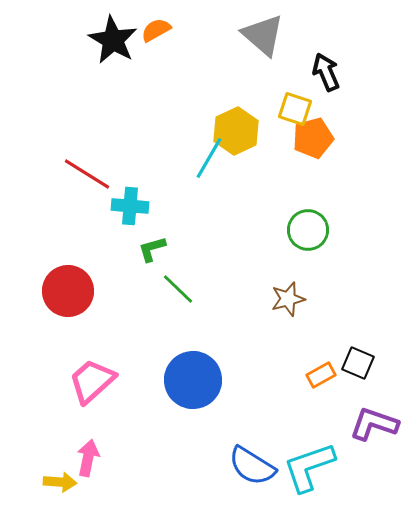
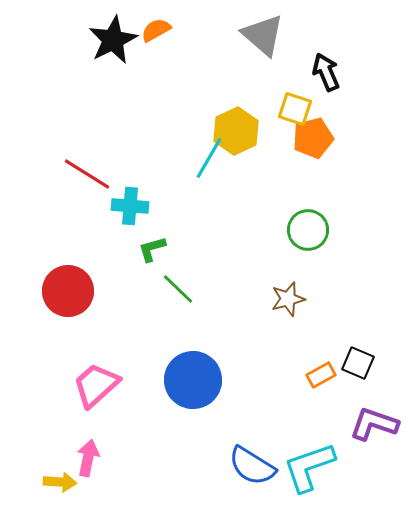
black star: rotated 15 degrees clockwise
pink trapezoid: moved 4 px right, 4 px down
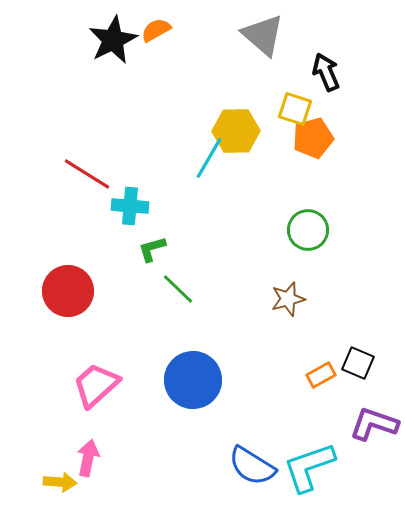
yellow hexagon: rotated 24 degrees clockwise
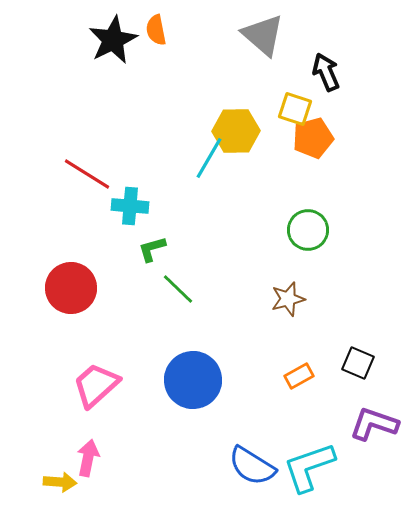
orange semicircle: rotated 72 degrees counterclockwise
red circle: moved 3 px right, 3 px up
orange rectangle: moved 22 px left, 1 px down
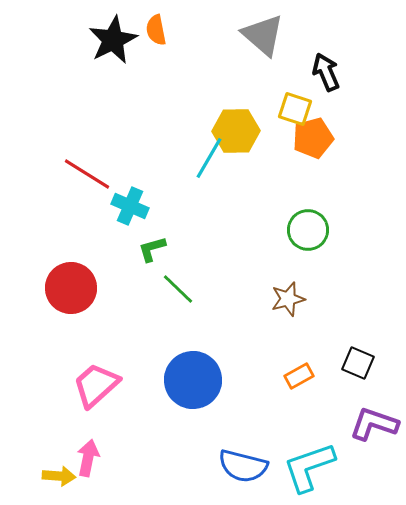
cyan cross: rotated 18 degrees clockwise
blue semicircle: moved 9 px left; rotated 18 degrees counterclockwise
yellow arrow: moved 1 px left, 6 px up
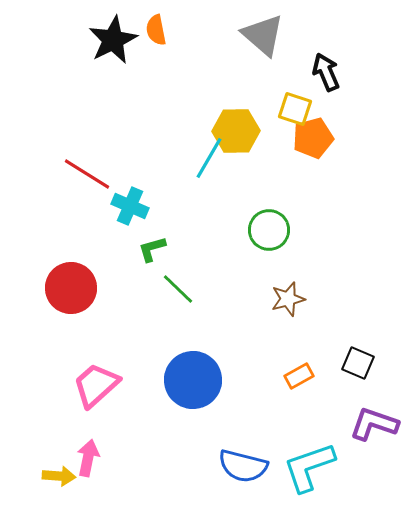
green circle: moved 39 px left
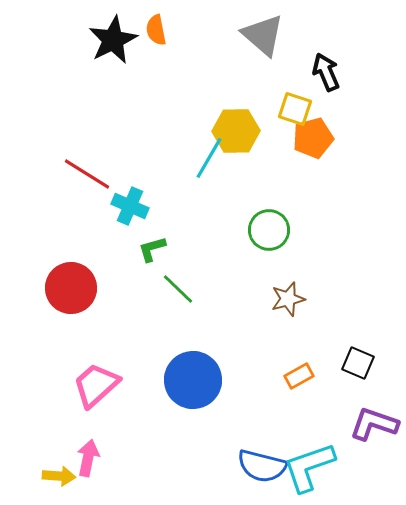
blue semicircle: moved 19 px right
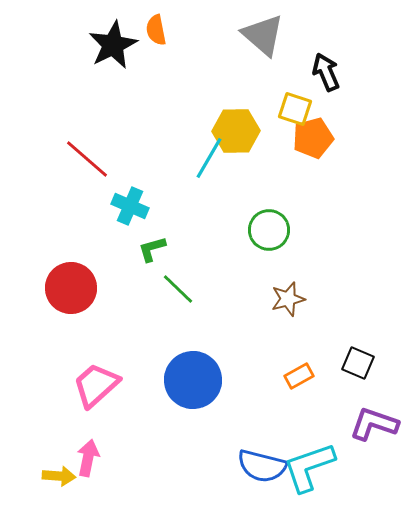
black star: moved 5 px down
red line: moved 15 px up; rotated 9 degrees clockwise
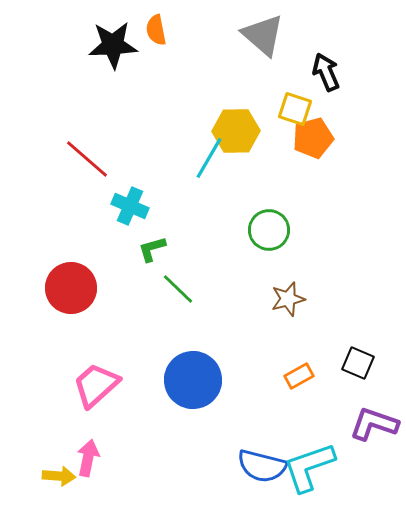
black star: rotated 24 degrees clockwise
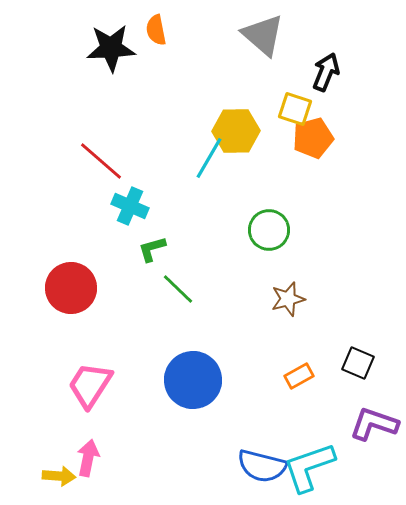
black star: moved 2 px left, 3 px down
black arrow: rotated 45 degrees clockwise
red line: moved 14 px right, 2 px down
pink trapezoid: moved 6 px left; rotated 15 degrees counterclockwise
